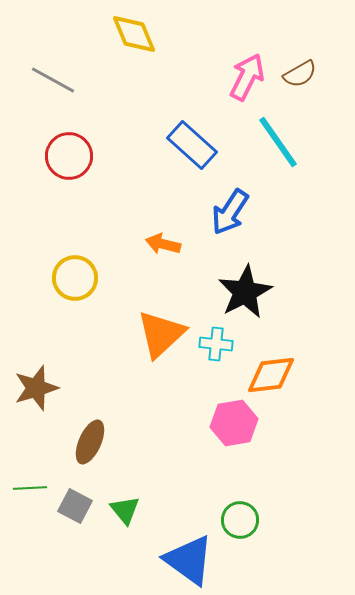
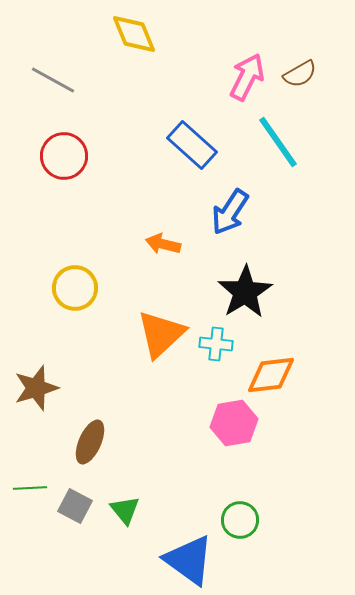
red circle: moved 5 px left
yellow circle: moved 10 px down
black star: rotated 4 degrees counterclockwise
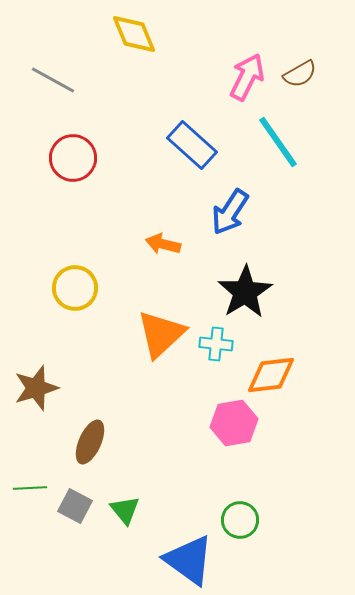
red circle: moved 9 px right, 2 px down
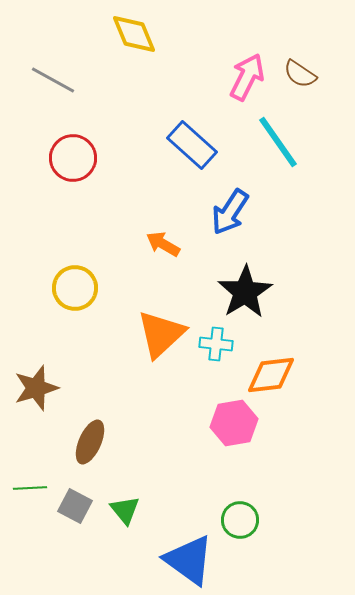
brown semicircle: rotated 64 degrees clockwise
orange arrow: rotated 16 degrees clockwise
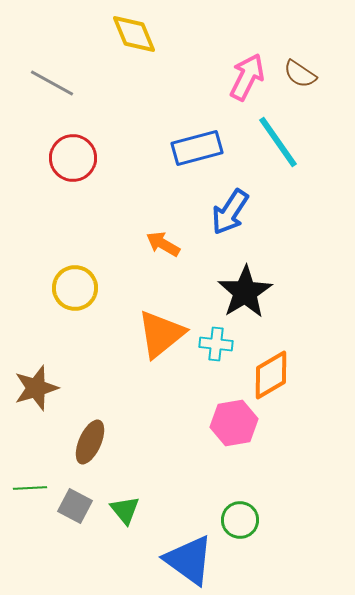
gray line: moved 1 px left, 3 px down
blue rectangle: moved 5 px right, 3 px down; rotated 57 degrees counterclockwise
orange triangle: rotated 4 degrees clockwise
orange diamond: rotated 24 degrees counterclockwise
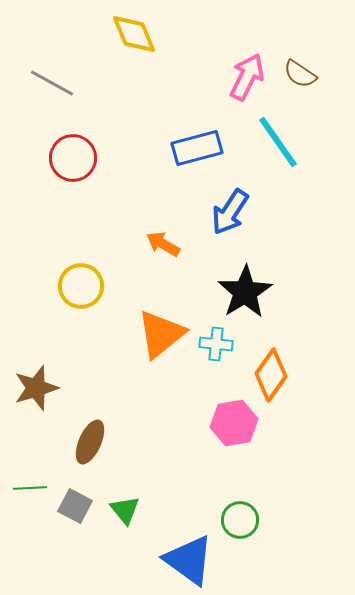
yellow circle: moved 6 px right, 2 px up
orange diamond: rotated 24 degrees counterclockwise
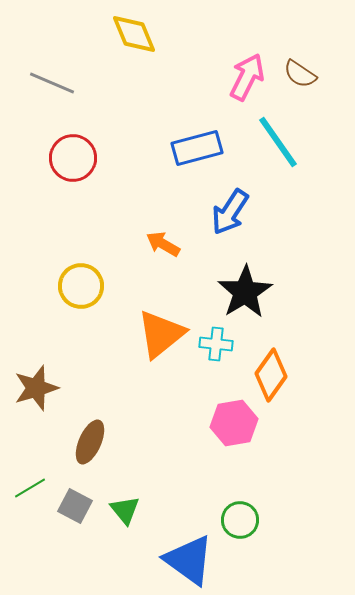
gray line: rotated 6 degrees counterclockwise
green line: rotated 28 degrees counterclockwise
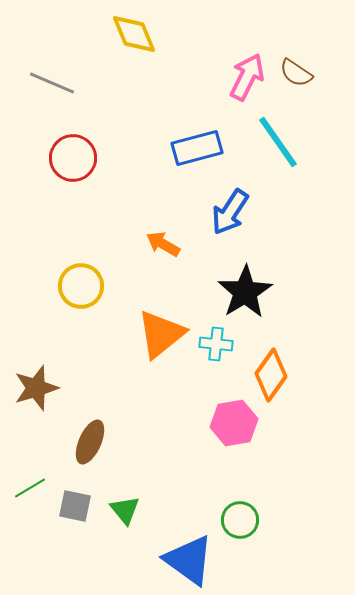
brown semicircle: moved 4 px left, 1 px up
gray square: rotated 16 degrees counterclockwise
